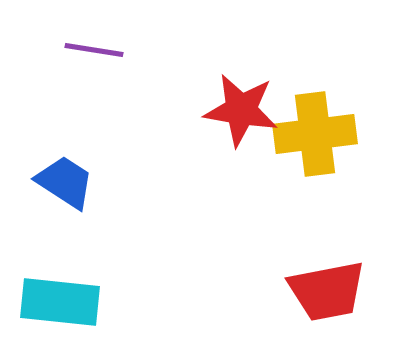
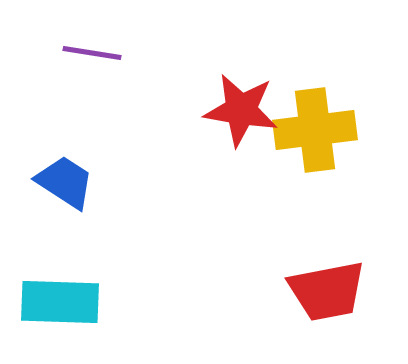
purple line: moved 2 px left, 3 px down
yellow cross: moved 4 px up
cyan rectangle: rotated 4 degrees counterclockwise
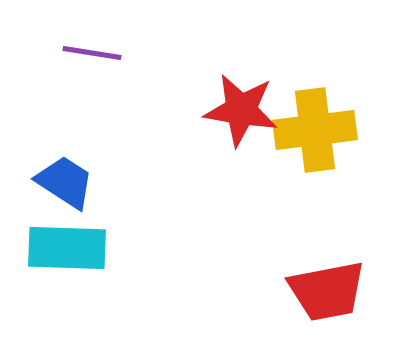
cyan rectangle: moved 7 px right, 54 px up
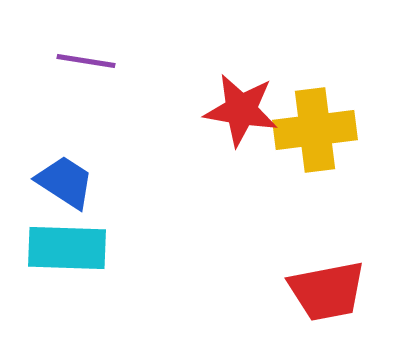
purple line: moved 6 px left, 8 px down
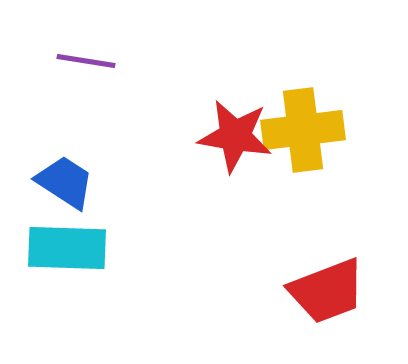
red star: moved 6 px left, 26 px down
yellow cross: moved 12 px left
red trapezoid: rotated 10 degrees counterclockwise
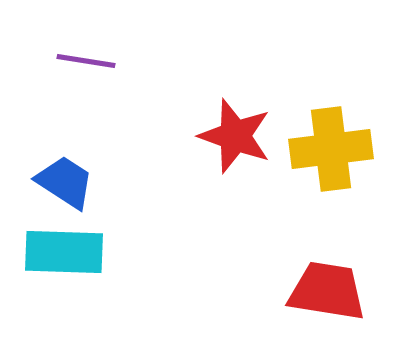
yellow cross: moved 28 px right, 19 px down
red star: rotated 10 degrees clockwise
cyan rectangle: moved 3 px left, 4 px down
red trapezoid: rotated 150 degrees counterclockwise
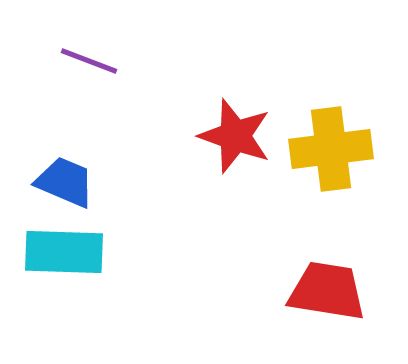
purple line: moved 3 px right; rotated 12 degrees clockwise
blue trapezoid: rotated 10 degrees counterclockwise
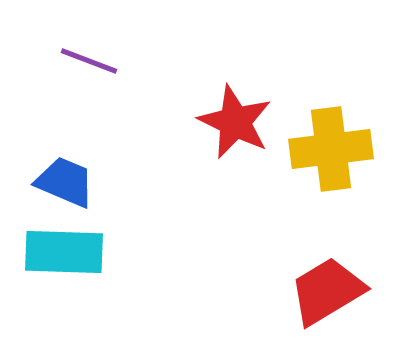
red star: moved 14 px up; rotated 6 degrees clockwise
red trapezoid: rotated 40 degrees counterclockwise
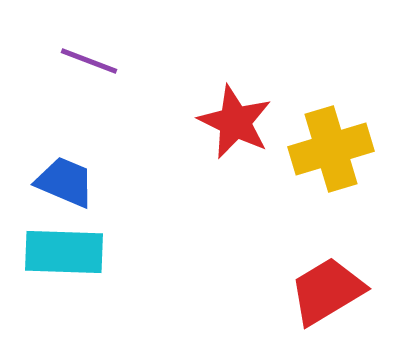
yellow cross: rotated 10 degrees counterclockwise
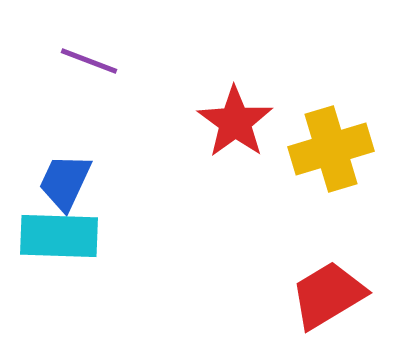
red star: rotated 10 degrees clockwise
blue trapezoid: rotated 88 degrees counterclockwise
cyan rectangle: moved 5 px left, 16 px up
red trapezoid: moved 1 px right, 4 px down
